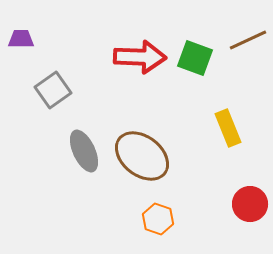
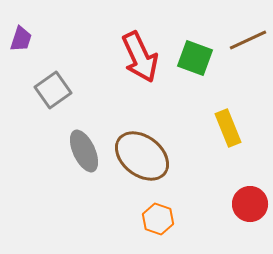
purple trapezoid: rotated 108 degrees clockwise
red arrow: rotated 63 degrees clockwise
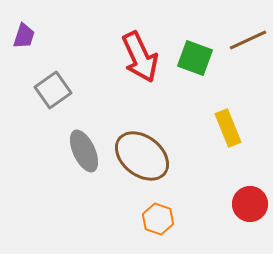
purple trapezoid: moved 3 px right, 3 px up
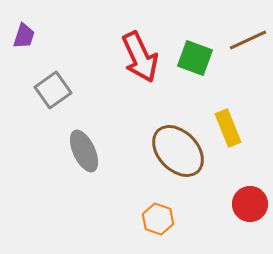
brown ellipse: moved 36 px right, 5 px up; rotated 8 degrees clockwise
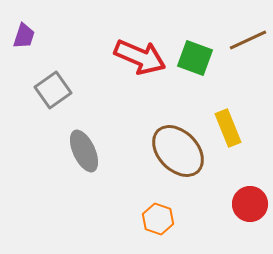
red arrow: rotated 42 degrees counterclockwise
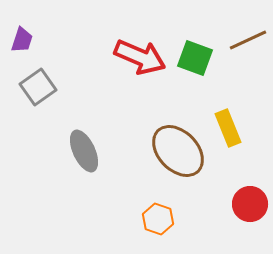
purple trapezoid: moved 2 px left, 4 px down
gray square: moved 15 px left, 3 px up
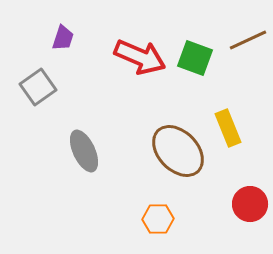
purple trapezoid: moved 41 px right, 2 px up
orange hexagon: rotated 20 degrees counterclockwise
